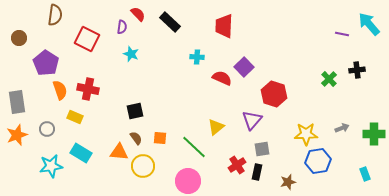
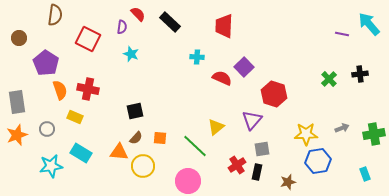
red square at (87, 39): moved 1 px right
black cross at (357, 70): moved 3 px right, 4 px down
green cross at (374, 134): rotated 10 degrees counterclockwise
brown semicircle at (136, 138): rotated 80 degrees clockwise
green line at (194, 147): moved 1 px right, 1 px up
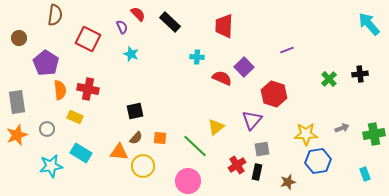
purple semicircle at (122, 27): rotated 32 degrees counterclockwise
purple line at (342, 34): moved 55 px left, 16 px down; rotated 32 degrees counterclockwise
orange semicircle at (60, 90): rotated 12 degrees clockwise
